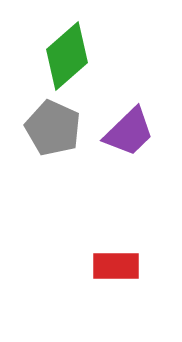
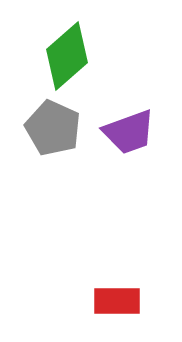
purple trapezoid: rotated 24 degrees clockwise
red rectangle: moved 1 px right, 35 px down
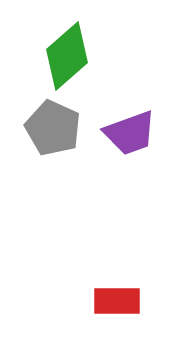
purple trapezoid: moved 1 px right, 1 px down
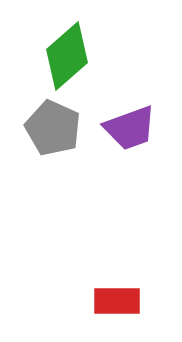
purple trapezoid: moved 5 px up
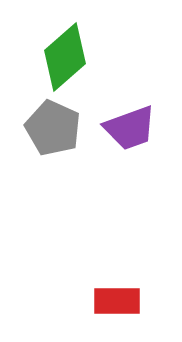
green diamond: moved 2 px left, 1 px down
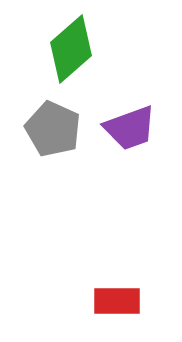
green diamond: moved 6 px right, 8 px up
gray pentagon: moved 1 px down
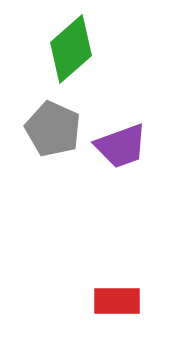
purple trapezoid: moved 9 px left, 18 px down
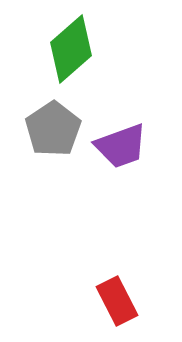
gray pentagon: rotated 14 degrees clockwise
red rectangle: rotated 63 degrees clockwise
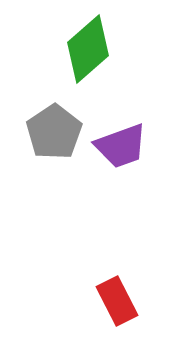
green diamond: moved 17 px right
gray pentagon: moved 1 px right, 3 px down
